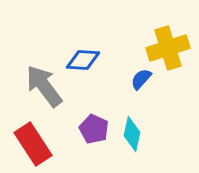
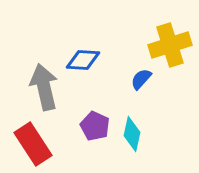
yellow cross: moved 2 px right, 3 px up
gray arrow: moved 1 px down; rotated 24 degrees clockwise
purple pentagon: moved 1 px right, 3 px up
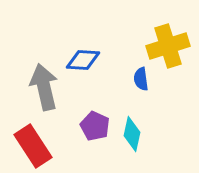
yellow cross: moved 2 px left, 1 px down
blue semicircle: rotated 50 degrees counterclockwise
red rectangle: moved 2 px down
